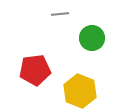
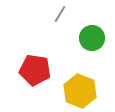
gray line: rotated 54 degrees counterclockwise
red pentagon: rotated 16 degrees clockwise
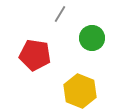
red pentagon: moved 15 px up
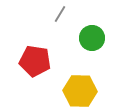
red pentagon: moved 6 px down
yellow hexagon: rotated 20 degrees counterclockwise
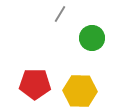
red pentagon: moved 23 px down; rotated 8 degrees counterclockwise
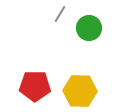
green circle: moved 3 px left, 10 px up
red pentagon: moved 2 px down
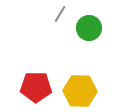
red pentagon: moved 1 px right, 1 px down
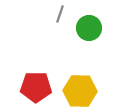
gray line: rotated 12 degrees counterclockwise
